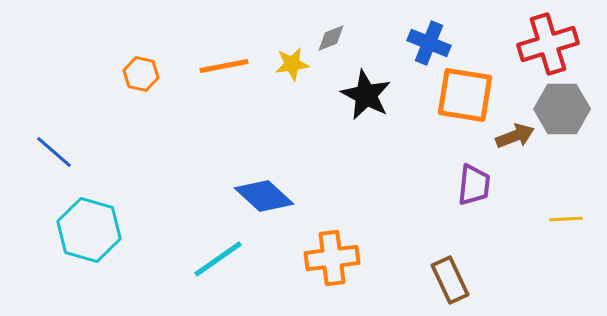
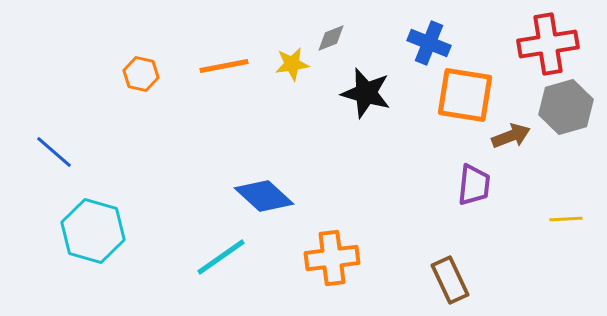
red cross: rotated 8 degrees clockwise
black star: moved 2 px up; rotated 12 degrees counterclockwise
gray hexagon: moved 4 px right, 2 px up; rotated 16 degrees counterclockwise
brown arrow: moved 4 px left
cyan hexagon: moved 4 px right, 1 px down
cyan line: moved 3 px right, 2 px up
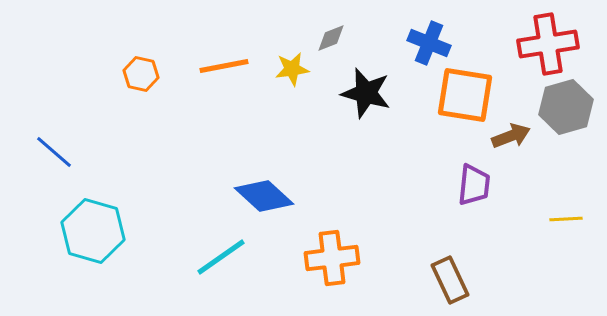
yellow star: moved 5 px down
